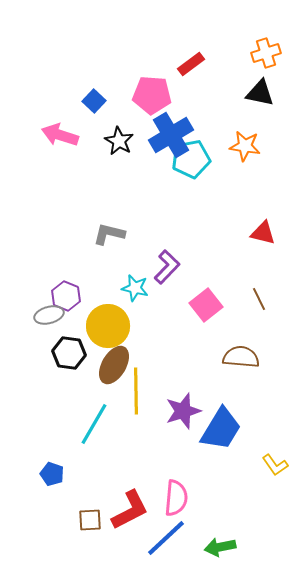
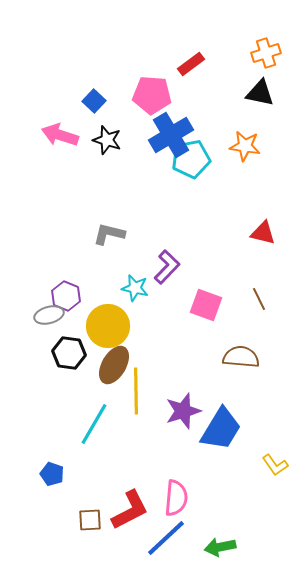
black star: moved 12 px left, 1 px up; rotated 12 degrees counterclockwise
pink square: rotated 32 degrees counterclockwise
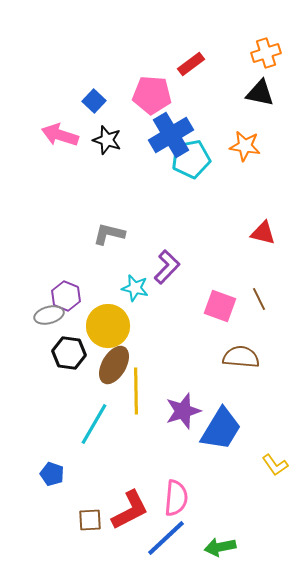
pink square: moved 14 px right, 1 px down
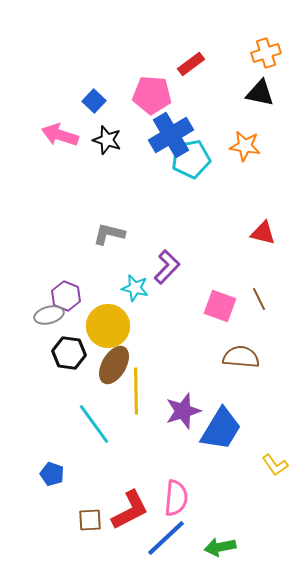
cyan line: rotated 66 degrees counterclockwise
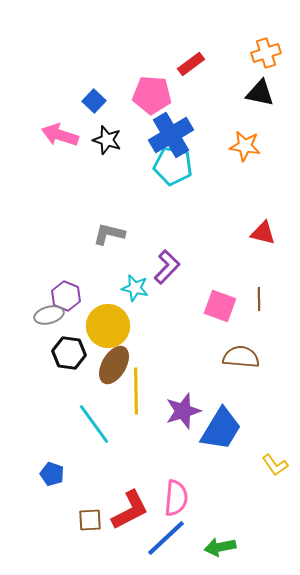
cyan pentagon: moved 18 px left, 7 px down; rotated 21 degrees clockwise
brown line: rotated 25 degrees clockwise
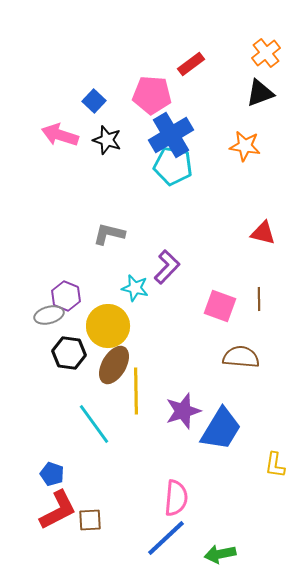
orange cross: rotated 20 degrees counterclockwise
black triangle: rotated 32 degrees counterclockwise
yellow L-shape: rotated 44 degrees clockwise
red L-shape: moved 72 px left
green arrow: moved 7 px down
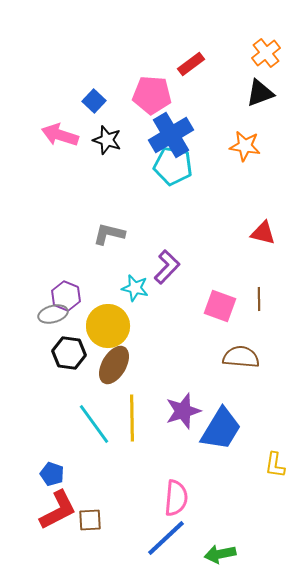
gray ellipse: moved 4 px right, 1 px up
yellow line: moved 4 px left, 27 px down
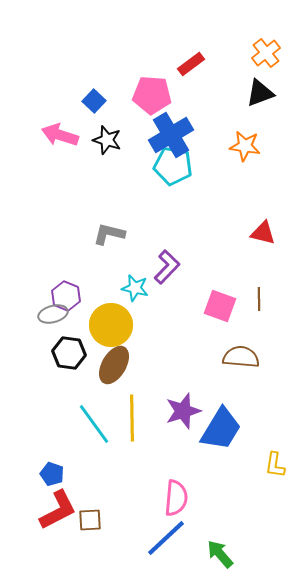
yellow circle: moved 3 px right, 1 px up
green arrow: rotated 60 degrees clockwise
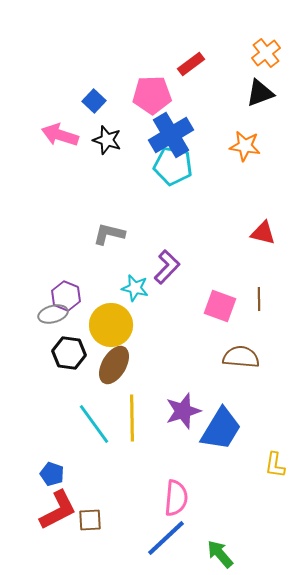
pink pentagon: rotated 6 degrees counterclockwise
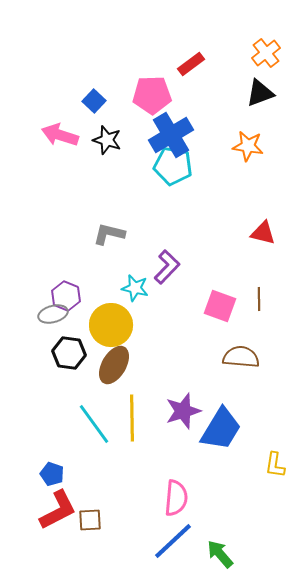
orange star: moved 3 px right
blue line: moved 7 px right, 3 px down
